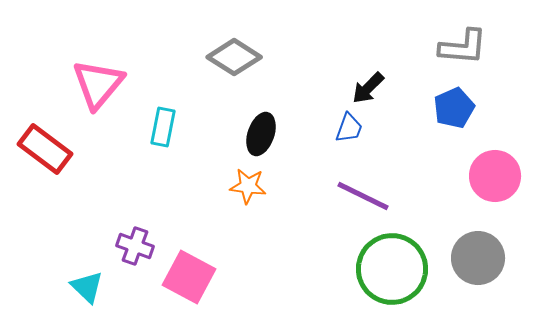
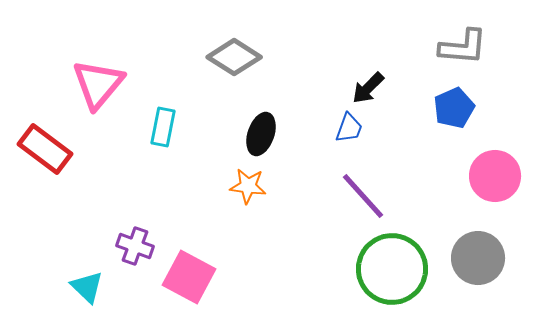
purple line: rotated 22 degrees clockwise
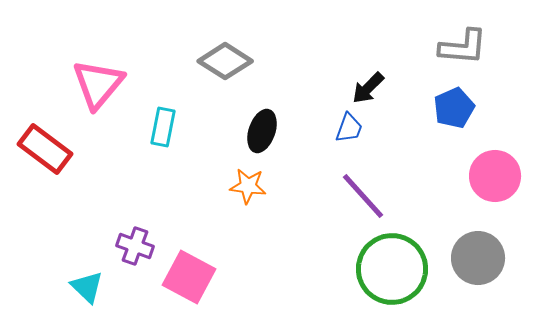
gray diamond: moved 9 px left, 4 px down
black ellipse: moved 1 px right, 3 px up
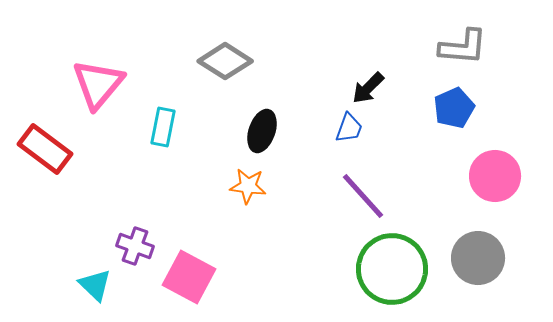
cyan triangle: moved 8 px right, 2 px up
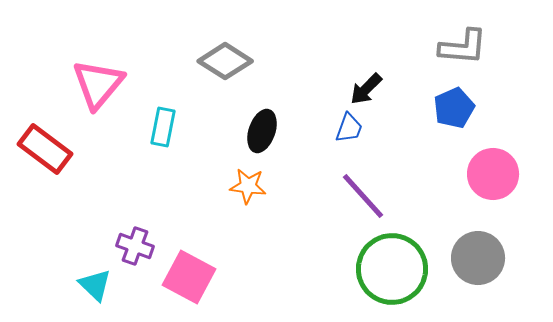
black arrow: moved 2 px left, 1 px down
pink circle: moved 2 px left, 2 px up
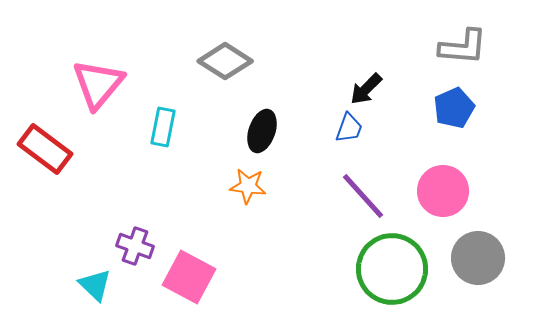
pink circle: moved 50 px left, 17 px down
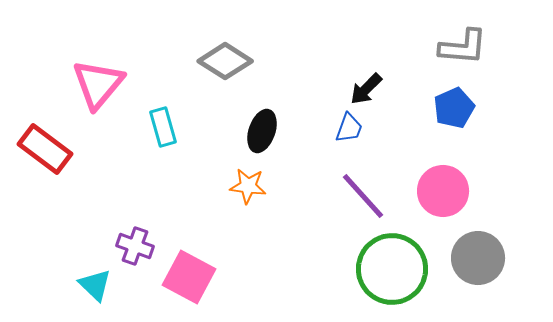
cyan rectangle: rotated 27 degrees counterclockwise
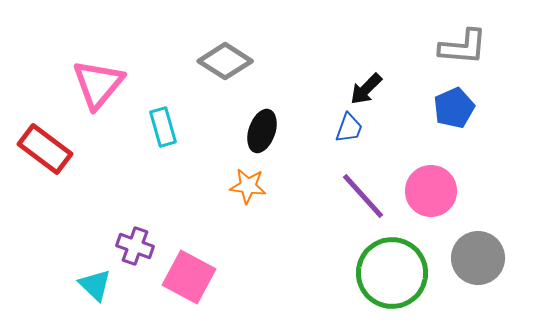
pink circle: moved 12 px left
green circle: moved 4 px down
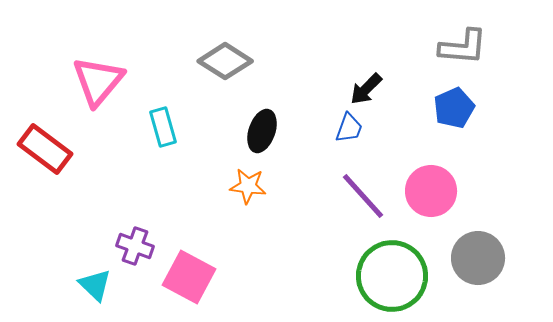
pink triangle: moved 3 px up
green circle: moved 3 px down
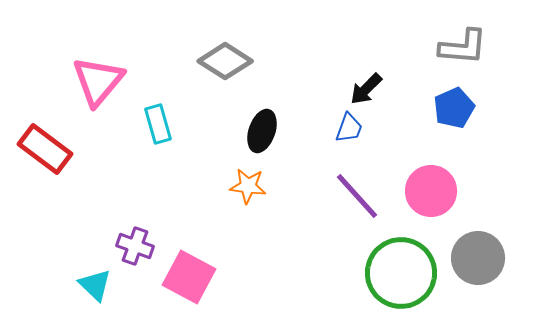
cyan rectangle: moved 5 px left, 3 px up
purple line: moved 6 px left
green circle: moved 9 px right, 3 px up
